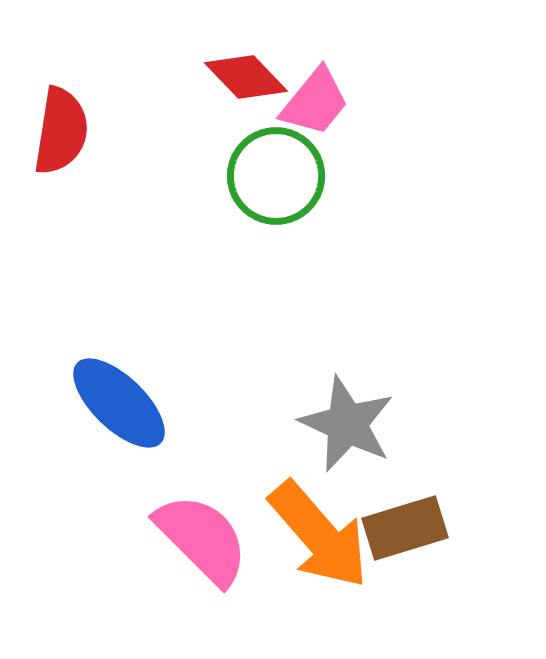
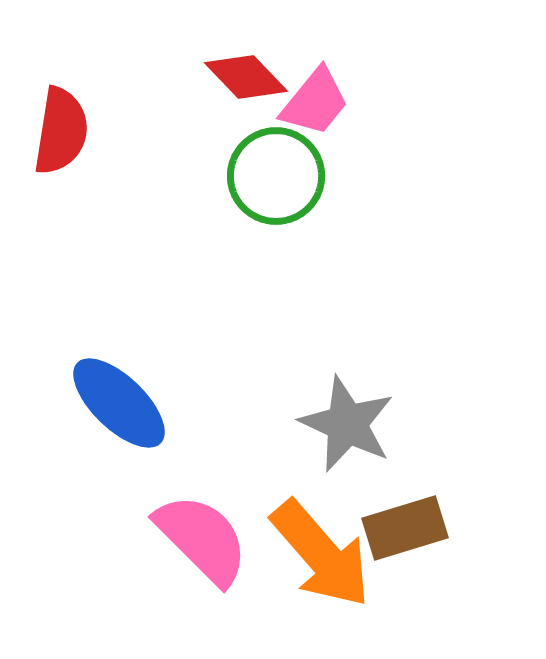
orange arrow: moved 2 px right, 19 px down
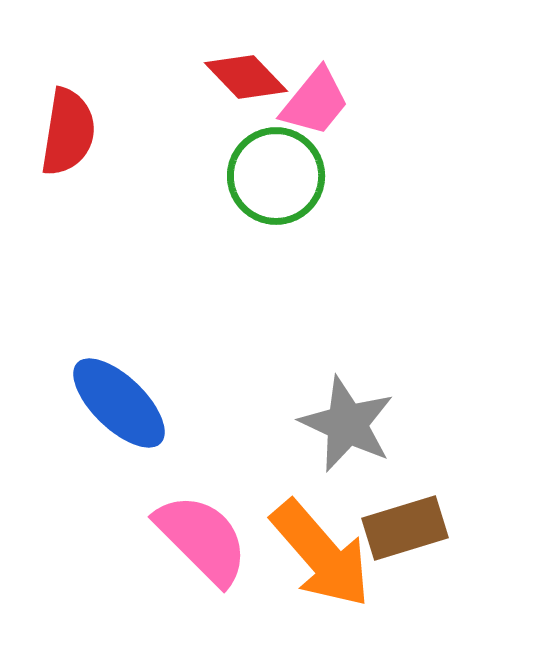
red semicircle: moved 7 px right, 1 px down
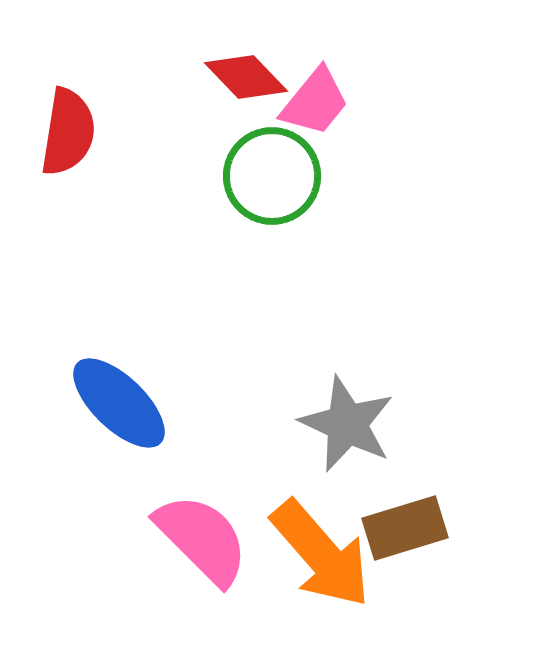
green circle: moved 4 px left
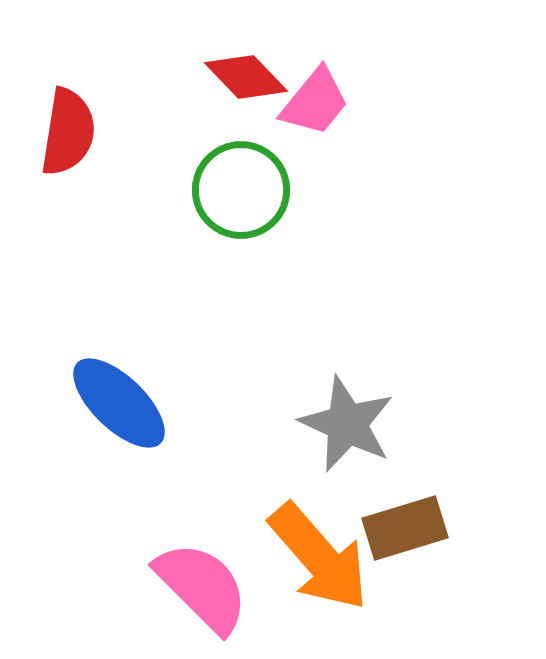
green circle: moved 31 px left, 14 px down
pink semicircle: moved 48 px down
orange arrow: moved 2 px left, 3 px down
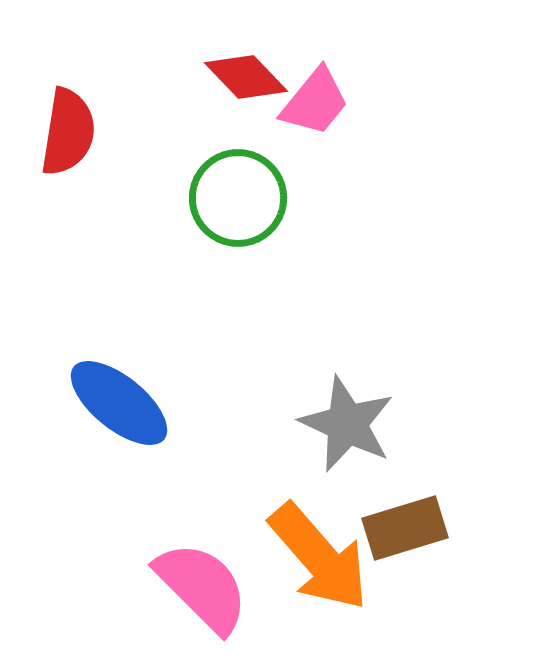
green circle: moved 3 px left, 8 px down
blue ellipse: rotated 5 degrees counterclockwise
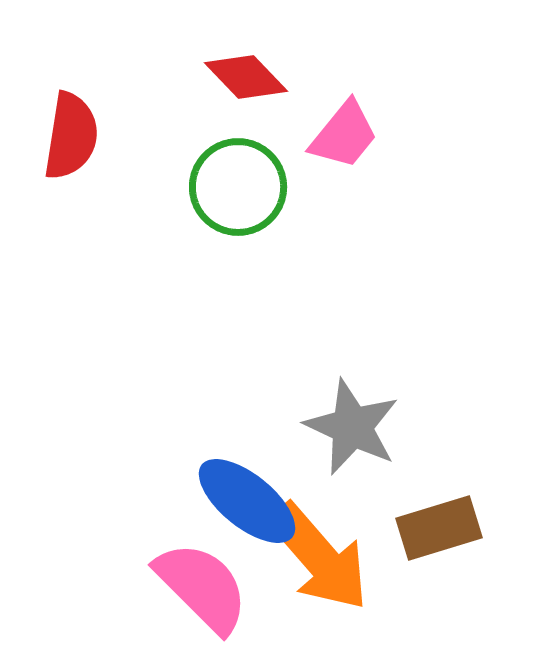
pink trapezoid: moved 29 px right, 33 px down
red semicircle: moved 3 px right, 4 px down
green circle: moved 11 px up
blue ellipse: moved 128 px right, 98 px down
gray star: moved 5 px right, 3 px down
brown rectangle: moved 34 px right
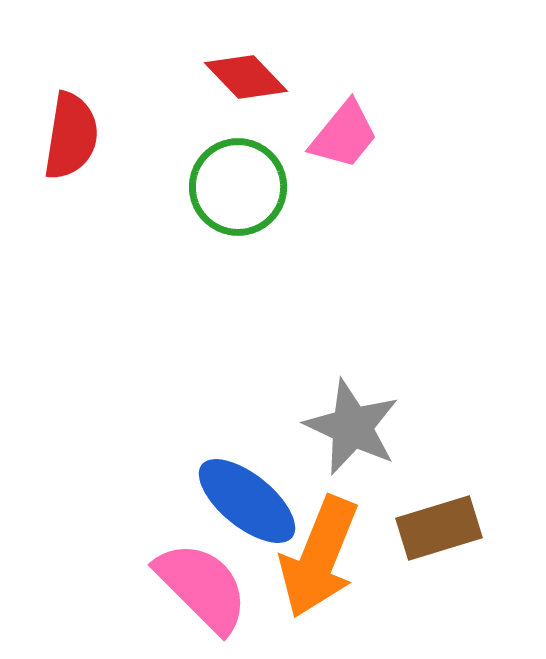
orange arrow: rotated 63 degrees clockwise
